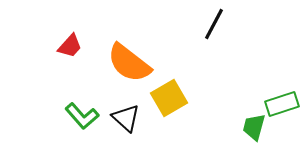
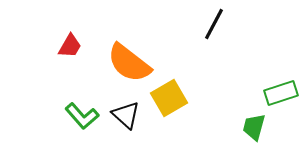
red trapezoid: rotated 12 degrees counterclockwise
green rectangle: moved 1 px left, 11 px up
black triangle: moved 3 px up
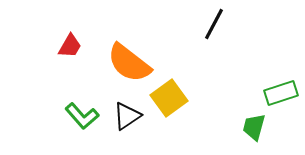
yellow square: rotated 6 degrees counterclockwise
black triangle: moved 1 px right, 1 px down; rotated 44 degrees clockwise
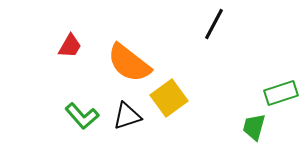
black triangle: rotated 16 degrees clockwise
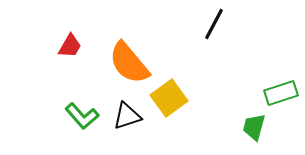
orange semicircle: rotated 12 degrees clockwise
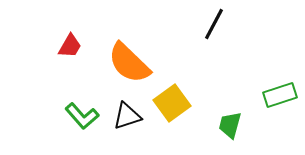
orange semicircle: rotated 6 degrees counterclockwise
green rectangle: moved 1 px left, 2 px down
yellow square: moved 3 px right, 5 px down
green trapezoid: moved 24 px left, 2 px up
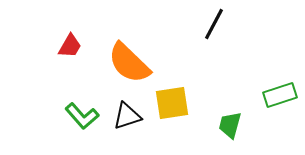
yellow square: rotated 27 degrees clockwise
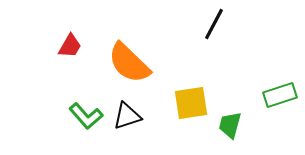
yellow square: moved 19 px right
green L-shape: moved 4 px right
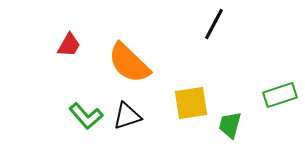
red trapezoid: moved 1 px left, 1 px up
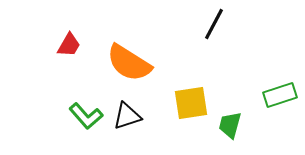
orange semicircle: rotated 12 degrees counterclockwise
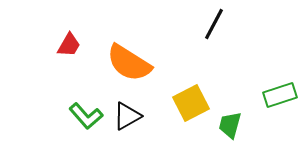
yellow square: rotated 18 degrees counterclockwise
black triangle: rotated 12 degrees counterclockwise
